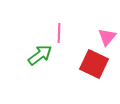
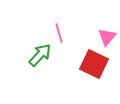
pink line: rotated 18 degrees counterclockwise
green arrow: rotated 10 degrees counterclockwise
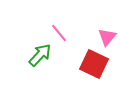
pink line: rotated 24 degrees counterclockwise
